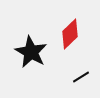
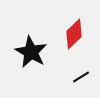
red diamond: moved 4 px right
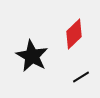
black star: moved 1 px right, 4 px down
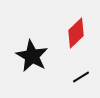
red diamond: moved 2 px right, 1 px up
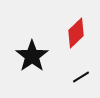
black star: rotated 8 degrees clockwise
